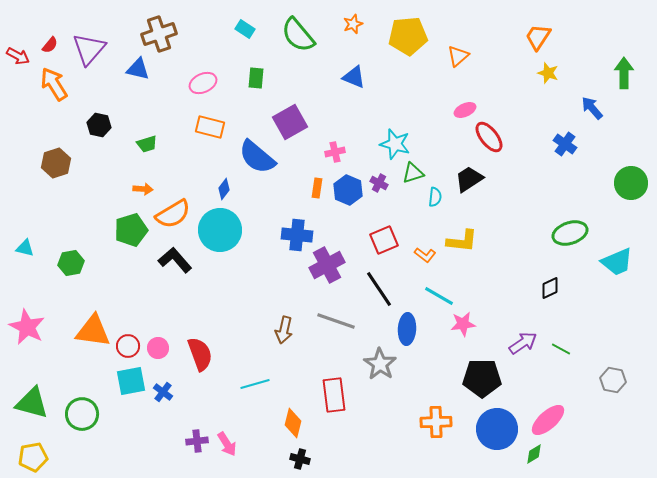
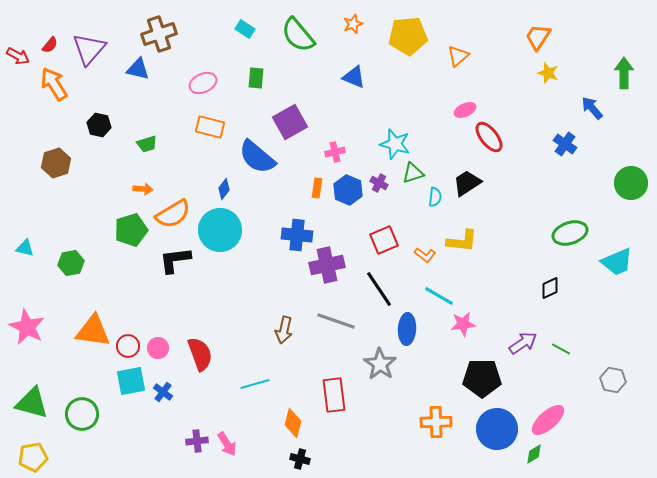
black trapezoid at (469, 179): moved 2 px left, 4 px down
black L-shape at (175, 260): rotated 56 degrees counterclockwise
purple cross at (327, 265): rotated 16 degrees clockwise
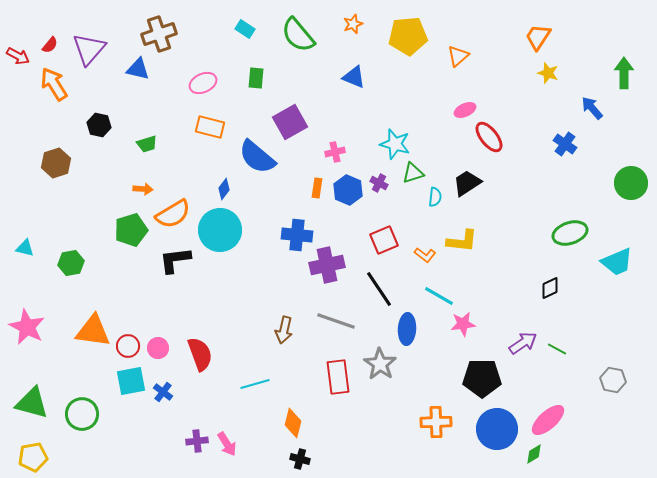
green line at (561, 349): moved 4 px left
red rectangle at (334, 395): moved 4 px right, 18 px up
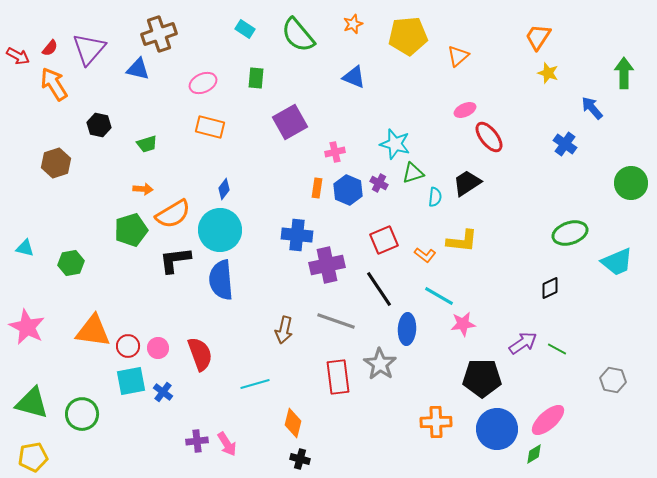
red semicircle at (50, 45): moved 3 px down
blue semicircle at (257, 157): moved 36 px left, 123 px down; rotated 45 degrees clockwise
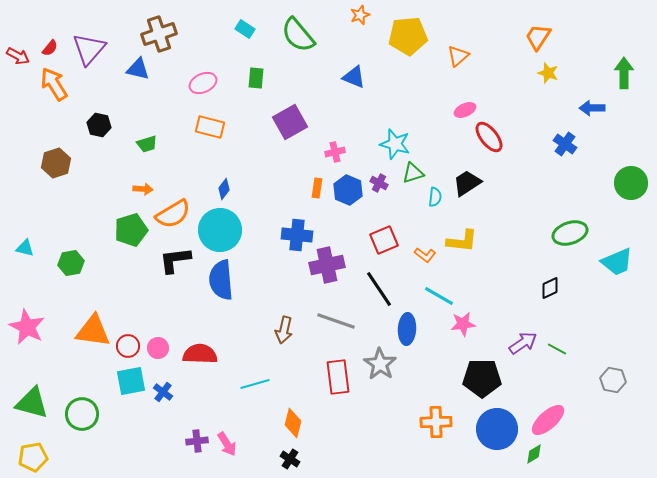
orange star at (353, 24): moved 7 px right, 9 px up
blue arrow at (592, 108): rotated 50 degrees counterclockwise
red semicircle at (200, 354): rotated 68 degrees counterclockwise
black cross at (300, 459): moved 10 px left; rotated 18 degrees clockwise
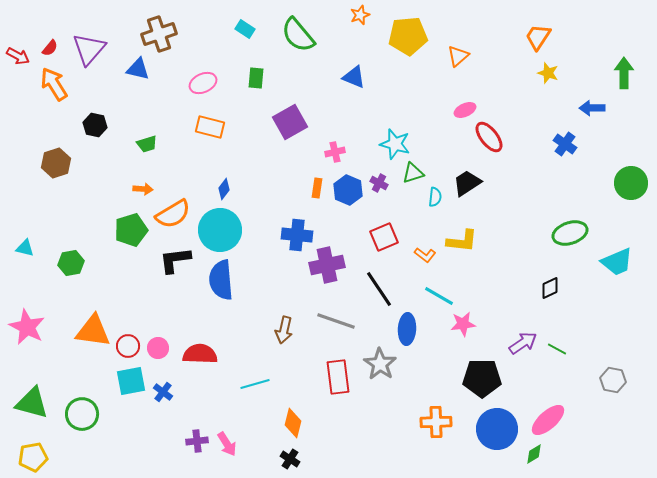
black hexagon at (99, 125): moved 4 px left
red square at (384, 240): moved 3 px up
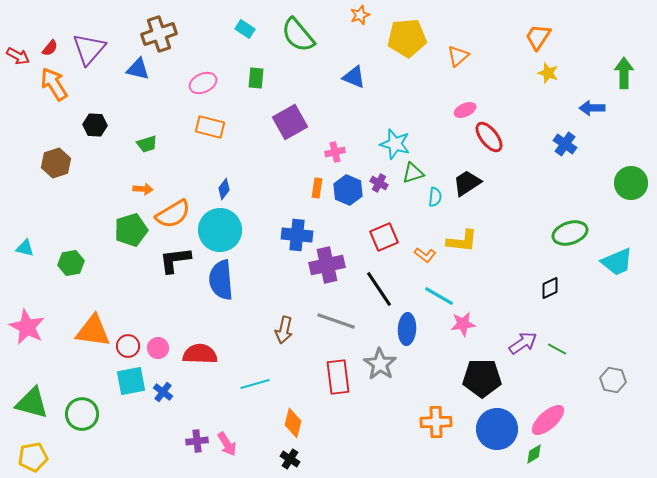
yellow pentagon at (408, 36): moved 1 px left, 2 px down
black hexagon at (95, 125): rotated 10 degrees counterclockwise
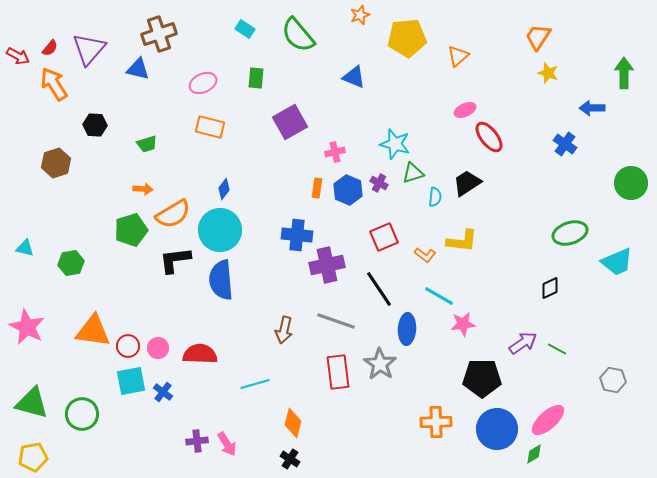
red rectangle at (338, 377): moved 5 px up
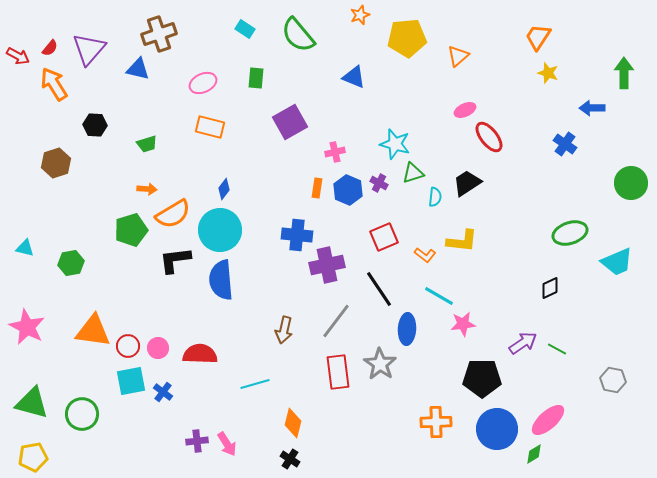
orange arrow at (143, 189): moved 4 px right
gray line at (336, 321): rotated 72 degrees counterclockwise
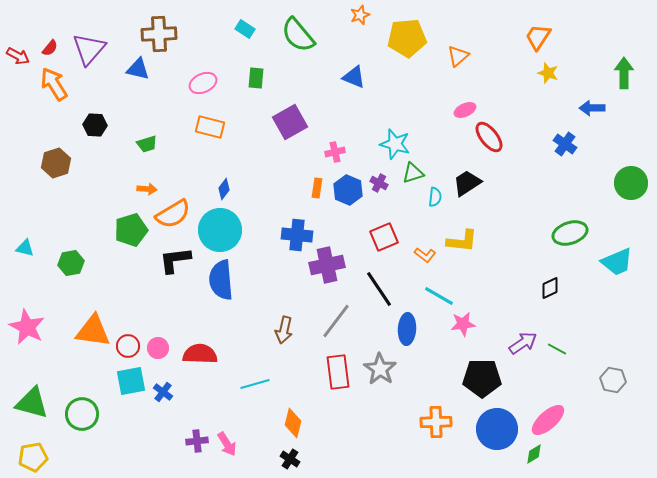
brown cross at (159, 34): rotated 16 degrees clockwise
gray star at (380, 364): moved 5 px down
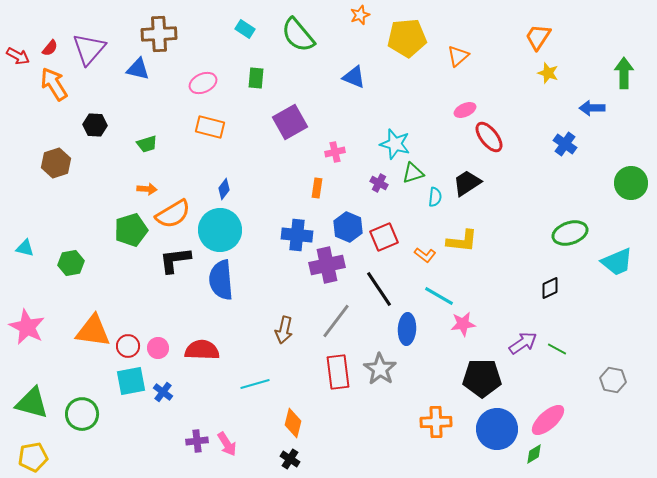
blue hexagon at (348, 190): moved 37 px down
red semicircle at (200, 354): moved 2 px right, 4 px up
